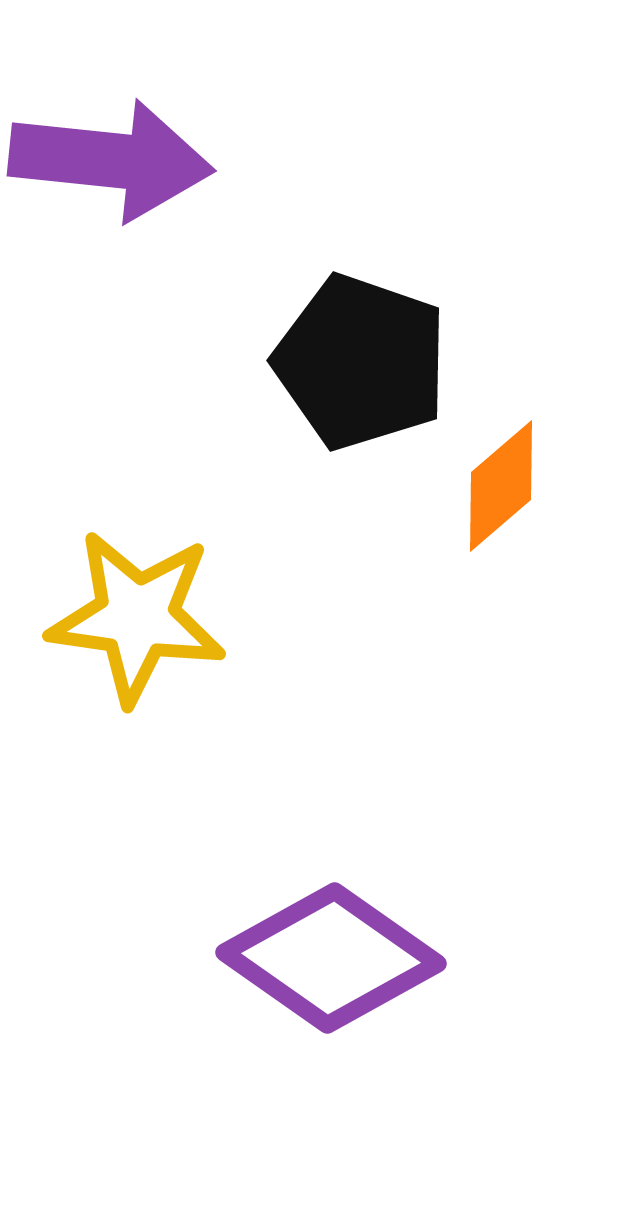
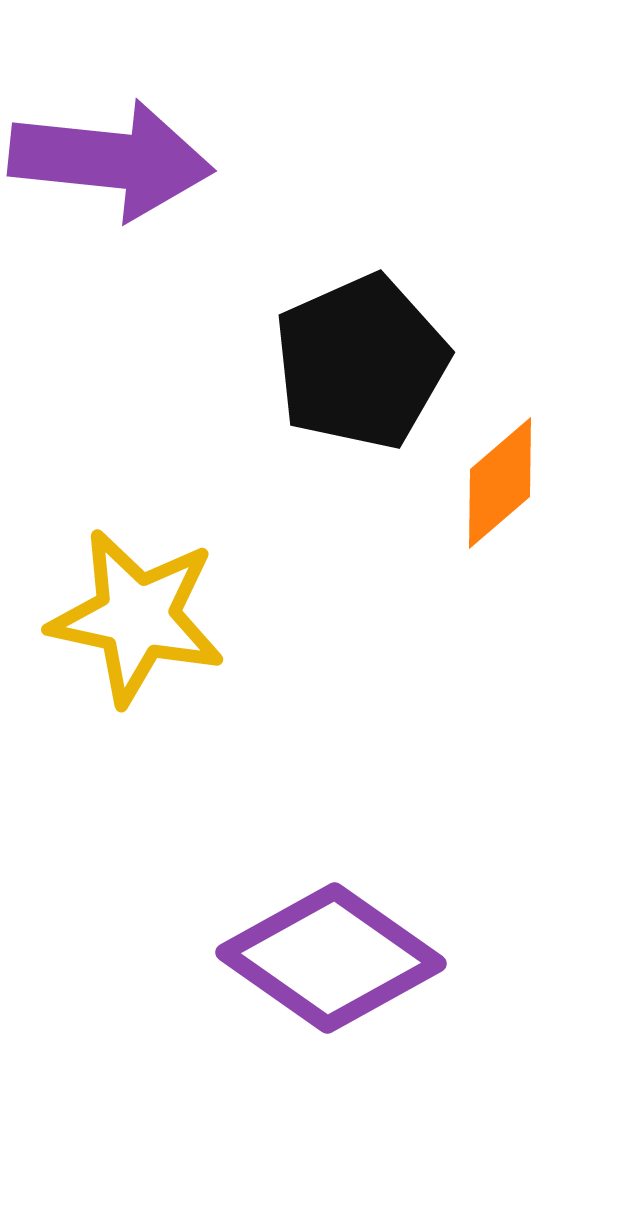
black pentagon: rotated 29 degrees clockwise
orange diamond: moved 1 px left, 3 px up
yellow star: rotated 4 degrees clockwise
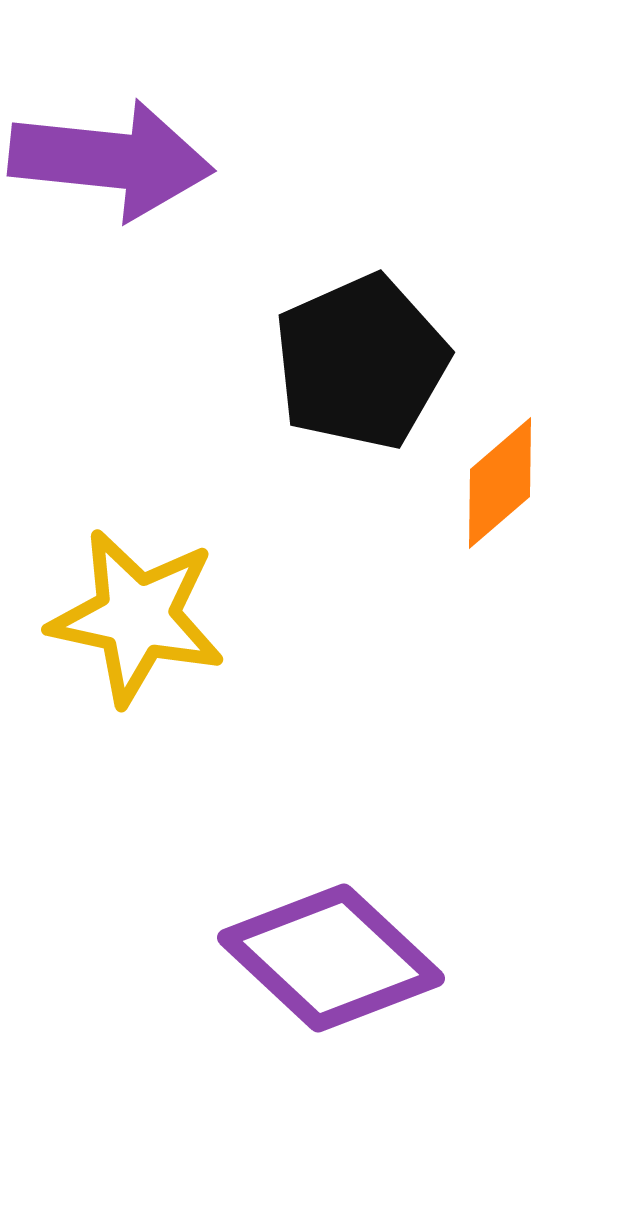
purple diamond: rotated 8 degrees clockwise
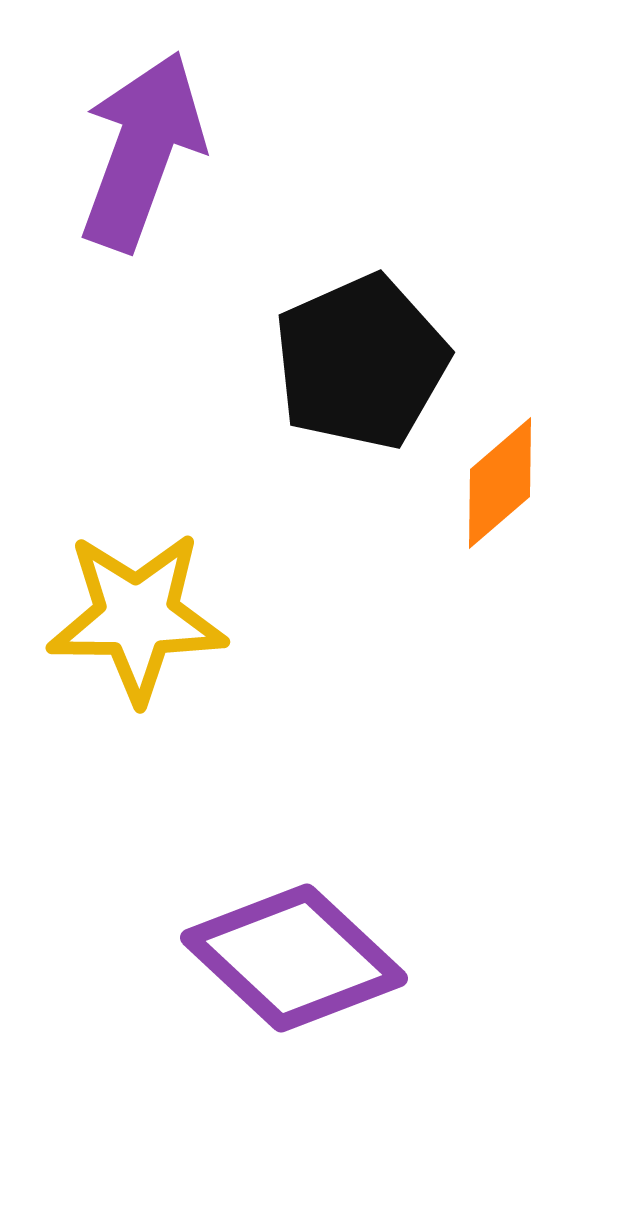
purple arrow: moved 31 px right, 9 px up; rotated 76 degrees counterclockwise
yellow star: rotated 12 degrees counterclockwise
purple diamond: moved 37 px left
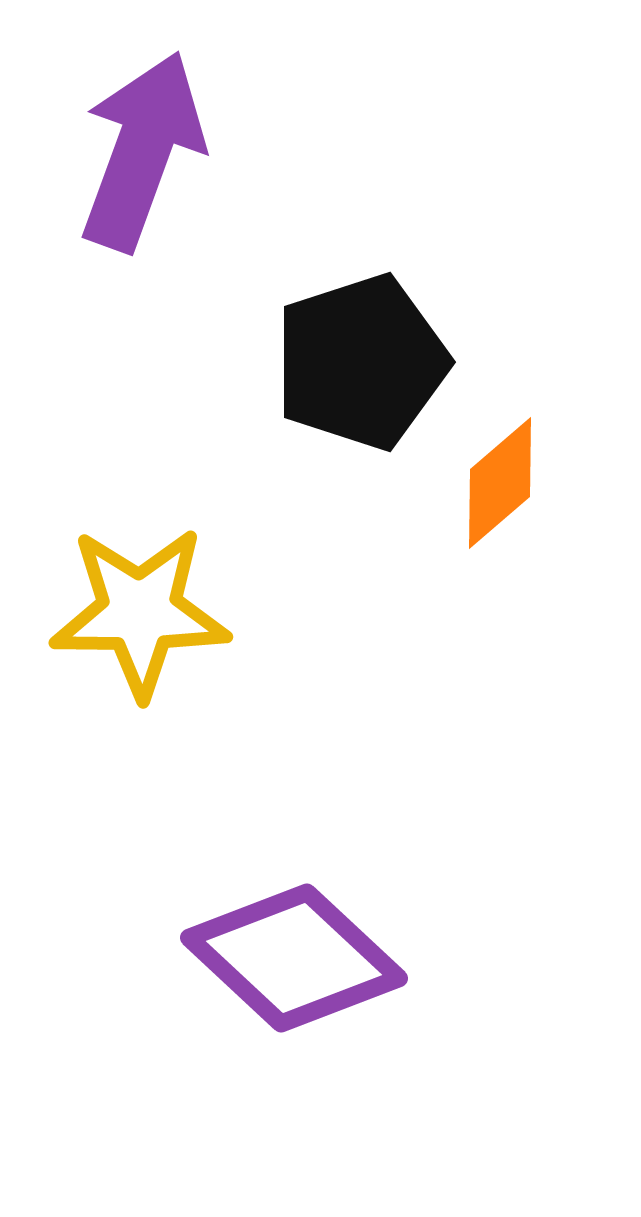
black pentagon: rotated 6 degrees clockwise
yellow star: moved 3 px right, 5 px up
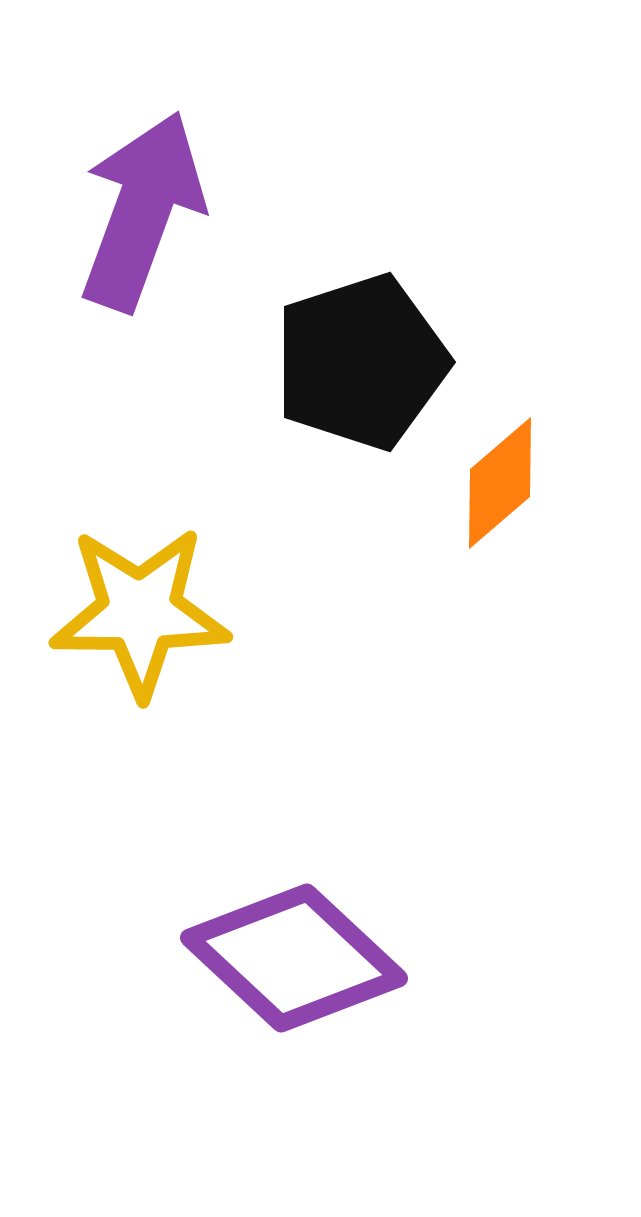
purple arrow: moved 60 px down
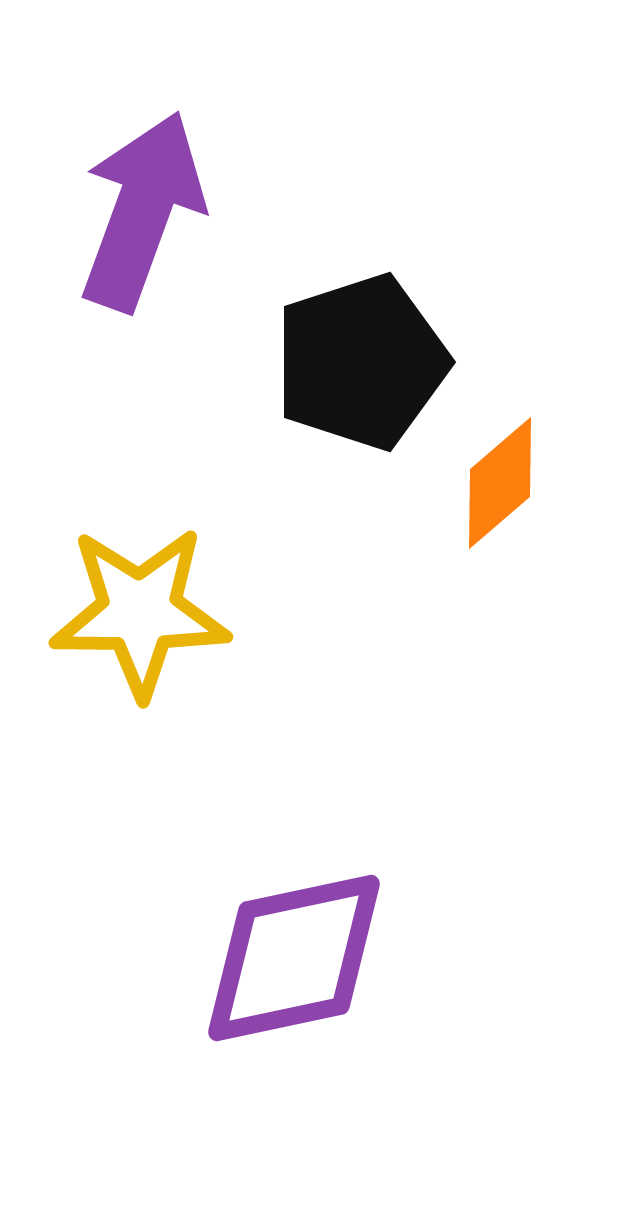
purple diamond: rotated 55 degrees counterclockwise
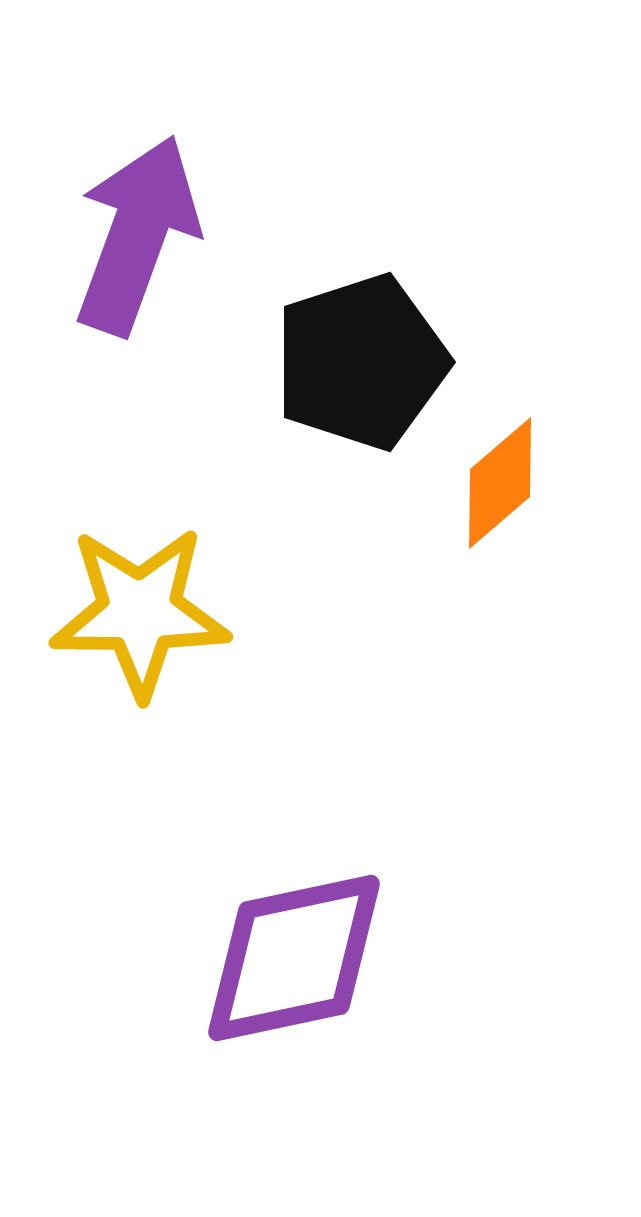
purple arrow: moved 5 px left, 24 px down
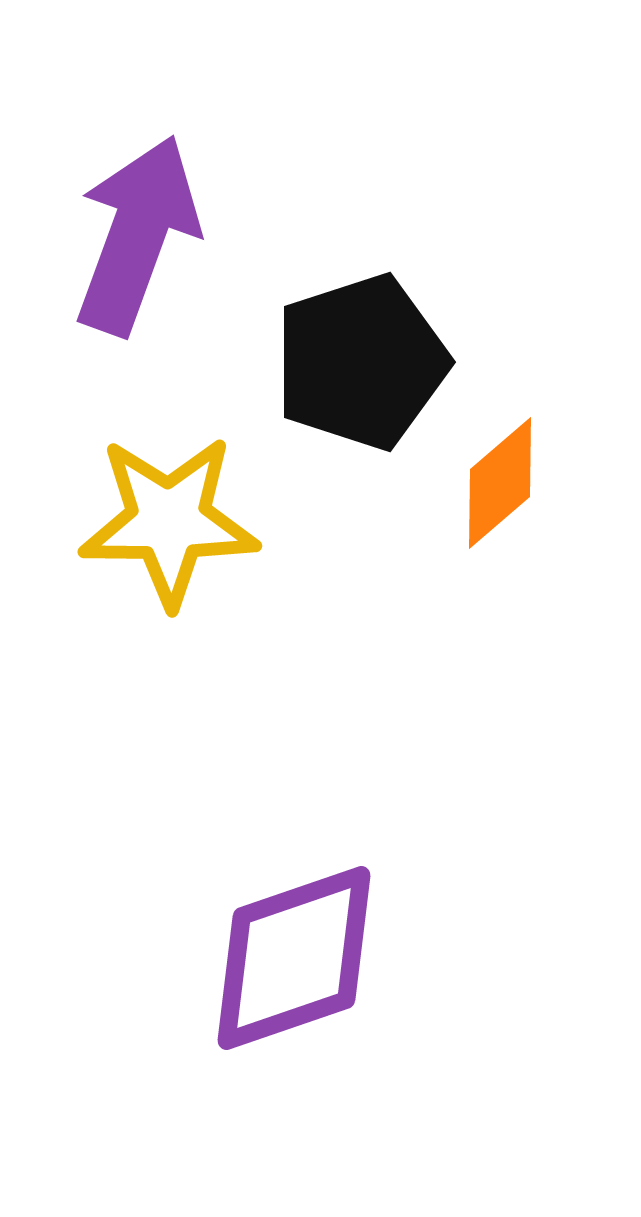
yellow star: moved 29 px right, 91 px up
purple diamond: rotated 7 degrees counterclockwise
